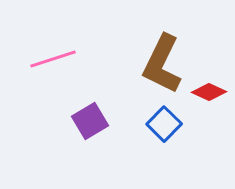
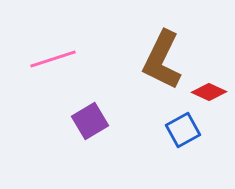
brown L-shape: moved 4 px up
blue square: moved 19 px right, 6 px down; rotated 16 degrees clockwise
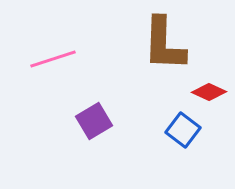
brown L-shape: moved 2 px right, 16 px up; rotated 24 degrees counterclockwise
purple square: moved 4 px right
blue square: rotated 24 degrees counterclockwise
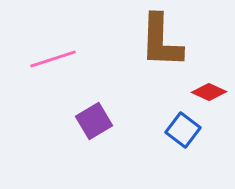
brown L-shape: moved 3 px left, 3 px up
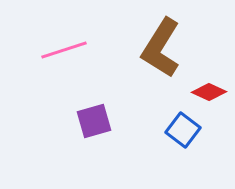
brown L-shape: moved 7 px down; rotated 30 degrees clockwise
pink line: moved 11 px right, 9 px up
purple square: rotated 15 degrees clockwise
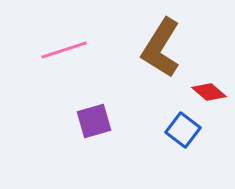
red diamond: rotated 16 degrees clockwise
